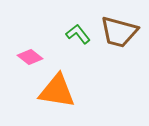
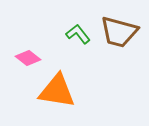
pink diamond: moved 2 px left, 1 px down
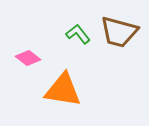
orange triangle: moved 6 px right, 1 px up
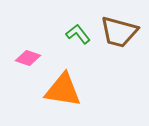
pink diamond: rotated 20 degrees counterclockwise
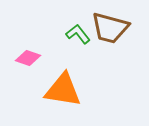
brown trapezoid: moved 9 px left, 4 px up
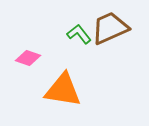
brown trapezoid: rotated 141 degrees clockwise
green L-shape: moved 1 px right
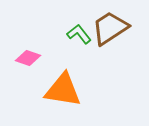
brown trapezoid: rotated 9 degrees counterclockwise
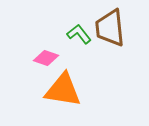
brown trapezoid: rotated 63 degrees counterclockwise
pink diamond: moved 18 px right
